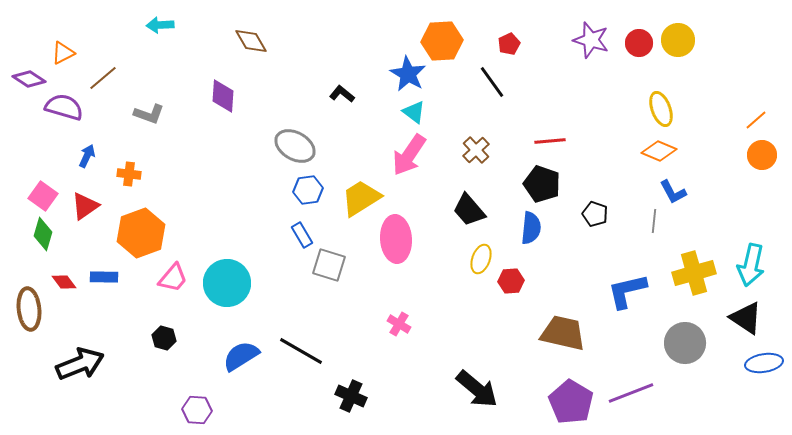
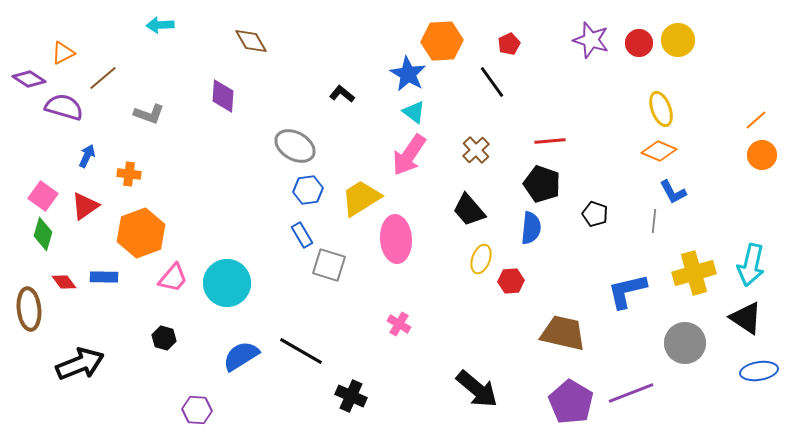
blue ellipse at (764, 363): moved 5 px left, 8 px down
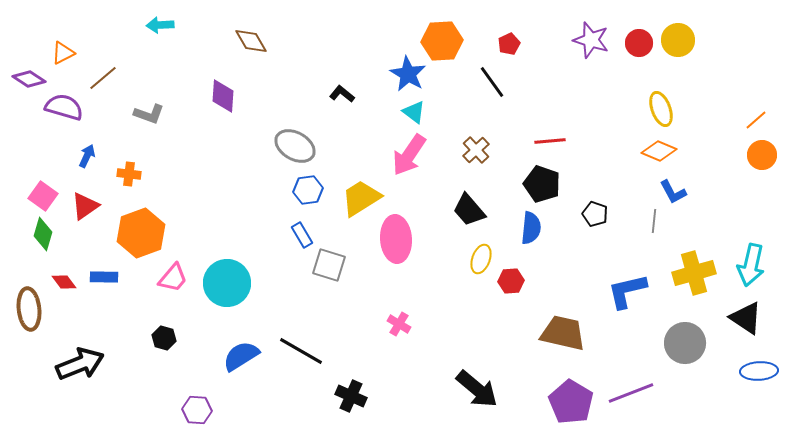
blue ellipse at (759, 371): rotated 6 degrees clockwise
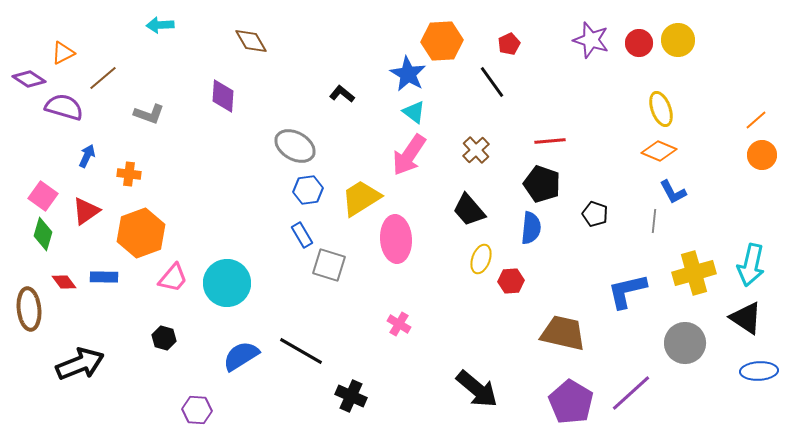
red triangle at (85, 206): moved 1 px right, 5 px down
purple line at (631, 393): rotated 21 degrees counterclockwise
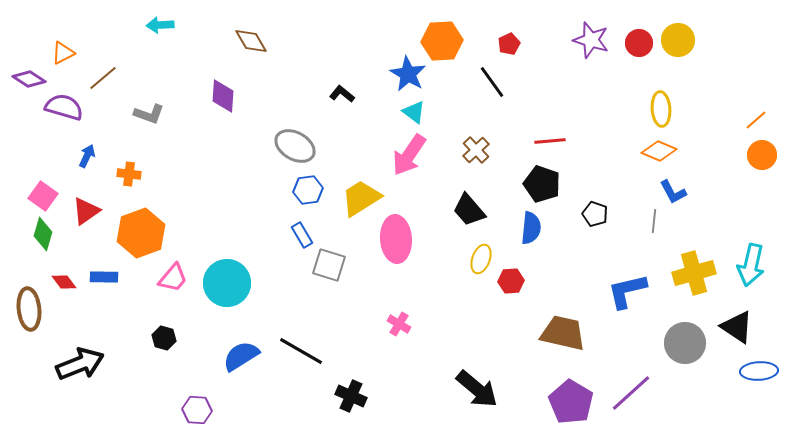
yellow ellipse at (661, 109): rotated 16 degrees clockwise
black triangle at (746, 318): moved 9 px left, 9 px down
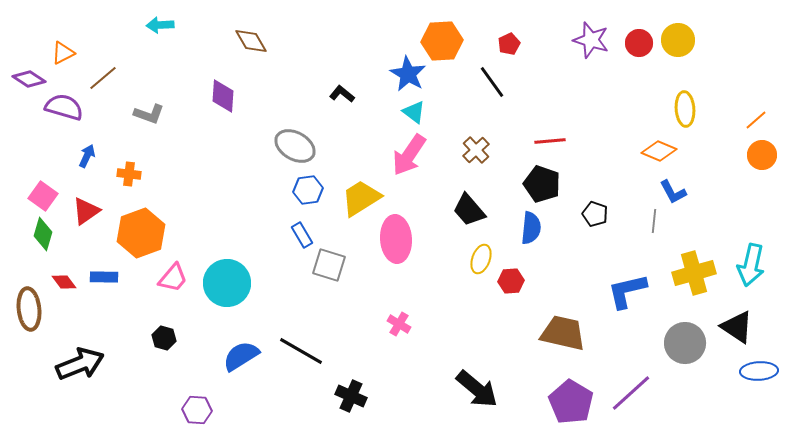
yellow ellipse at (661, 109): moved 24 px right
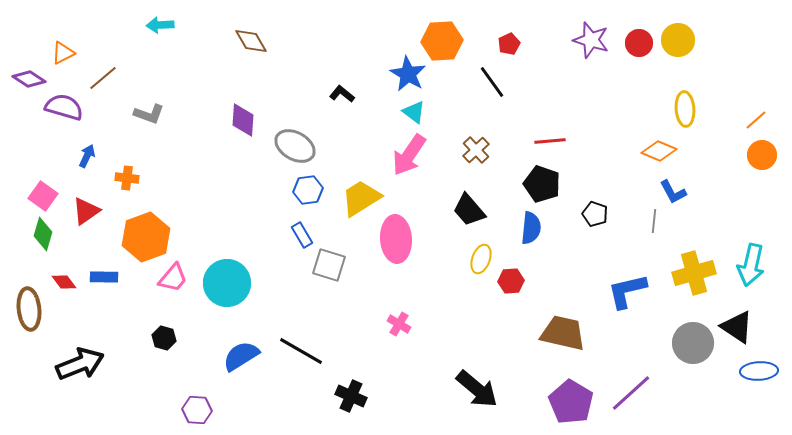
purple diamond at (223, 96): moved 20 px right, 24 px down
orange cross at (129, 174): moved 2 px left, 4 px down
orange hexagon at (141, 233): moved 5 px right, 4 px down
gray circle at (685, 343): moved 8 px right
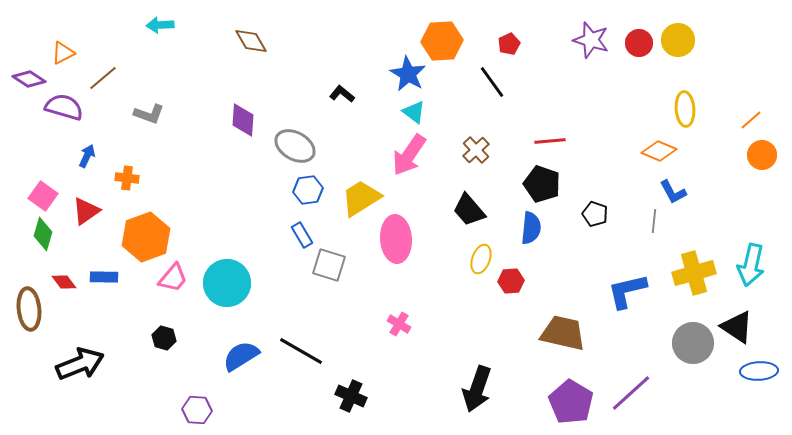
orange line at (756, 120): moved 5 px left
black arrow at (477, 389): rotated 69 degrees clockwise
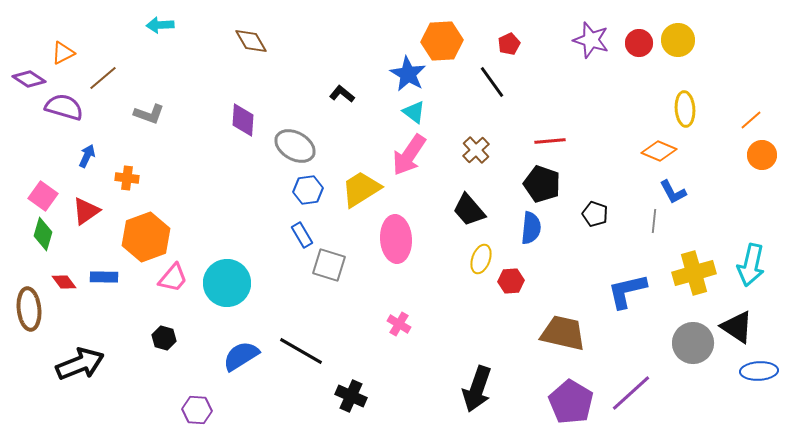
yellow trapezoid at (361, 198): moved 9 px up
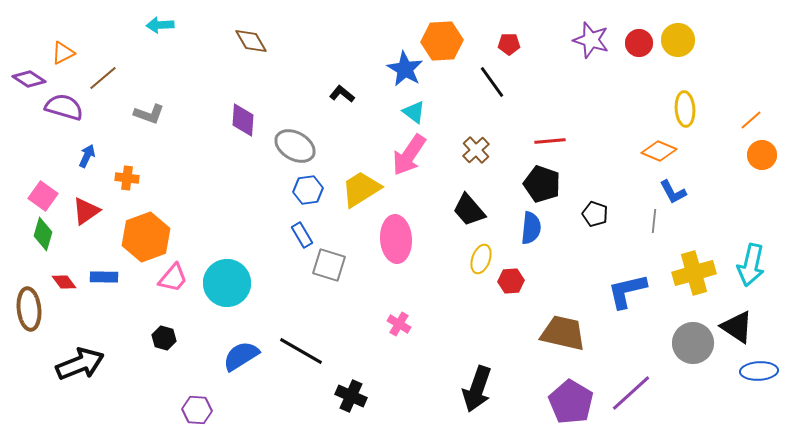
red pentagon at (509, 44): rotated 25 degrees clockwise
blue star at (408, 74): moved 3 px left, 5 px up
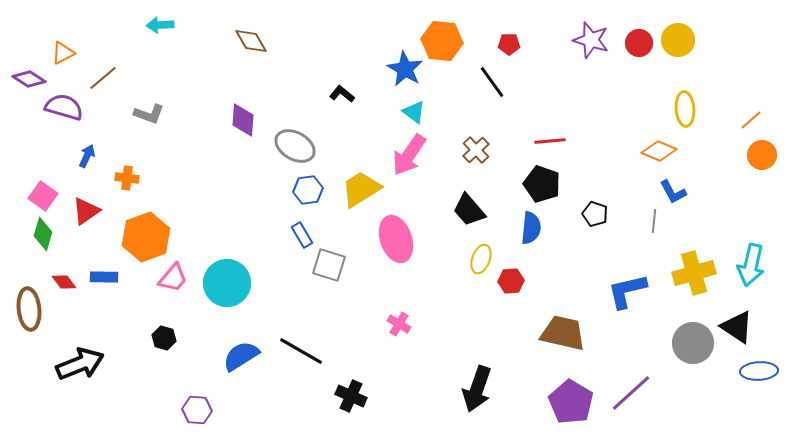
orange hexagon at (442, 41): rotated 9 degrees clockwise
pink ellipse at (396, 239): rotated 15 degrees counterclockwise
